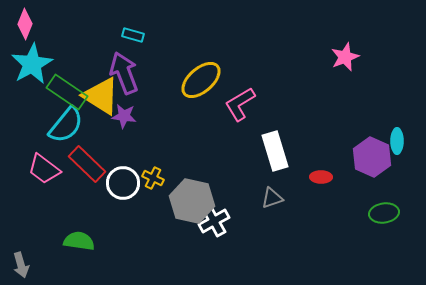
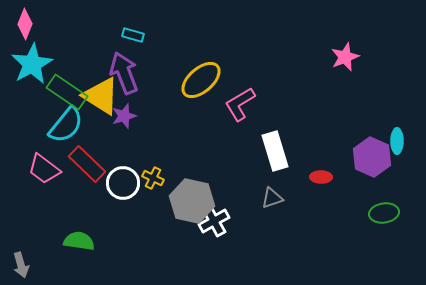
purple star: rotated 25 degrees counterclockwise
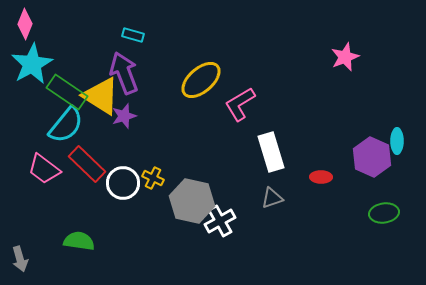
white rectangle: moved 4 px left, 1 px down
white cross: moved 6 px right
gray arrow: moved 1 px left, 6 px up
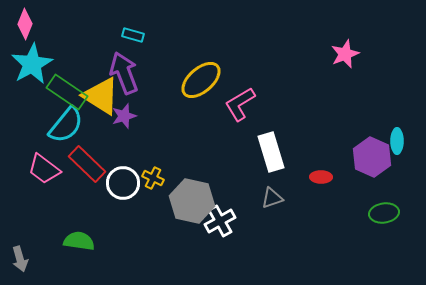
pink star: moved 3 px up
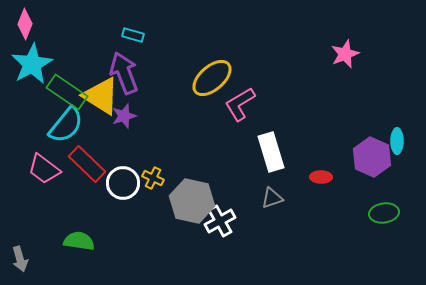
yellow ellipse: moved 11 px right, 2 px up
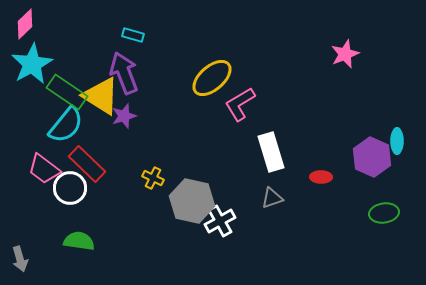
pink diamond: rotated 24 degrees clockwise
white circle: moved 53 px left, 5 px down
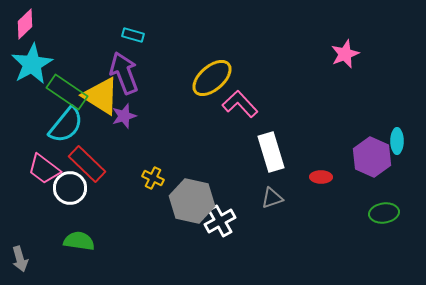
pink L-shape: rotated 78 degrees clockwise
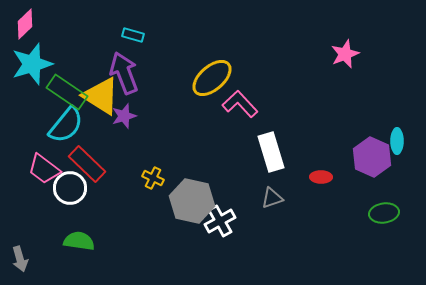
cyan star: rotated 12 degrees clockwise
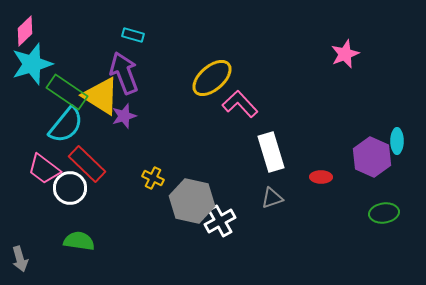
pink diamond: moved 7 px down
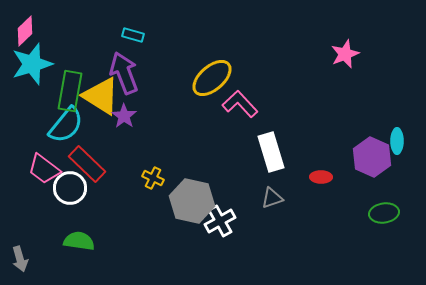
green rectangle: moved 3 px right, 1 px up; rotated 66 degrees clockwise
purple star: rotated 20 degrees counterclockwise
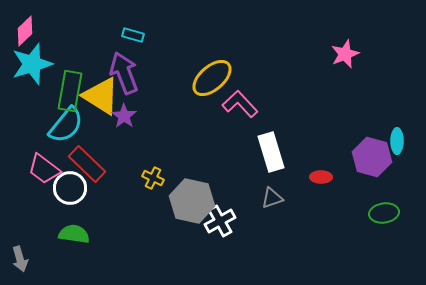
purple hexagon: rotated 9 degrees counterclockwise
green semicircle: moved 5 px left, 7 px up
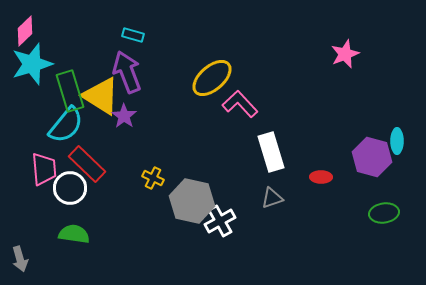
purple arrow: moved 3 px right, 1 px up
green rectangle: rotated 27 degrees counterclockwise
pink trapezoid: rotated 132 degrees counterclockwise
